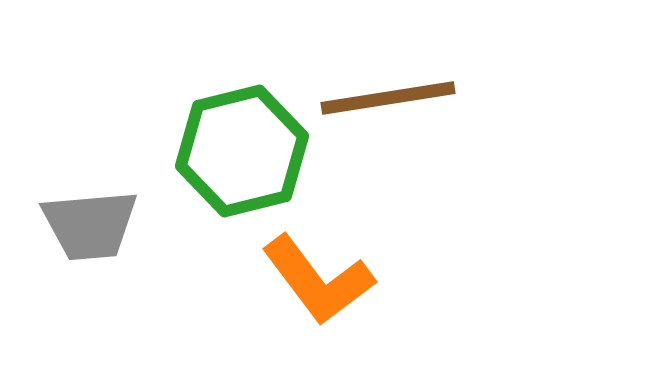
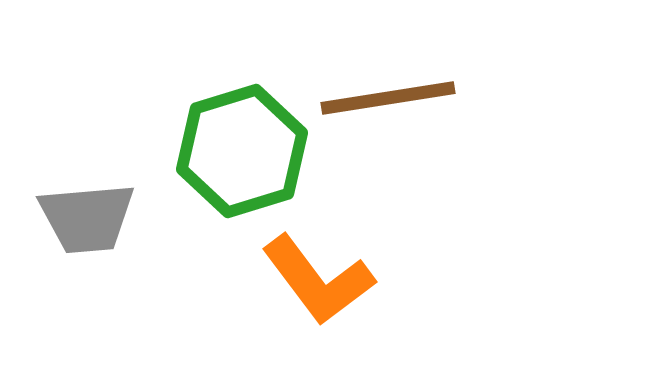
green hexagon: rotated 3 degrees counterclockwise
gray trapezoid: moved 3 px left, 7 px up
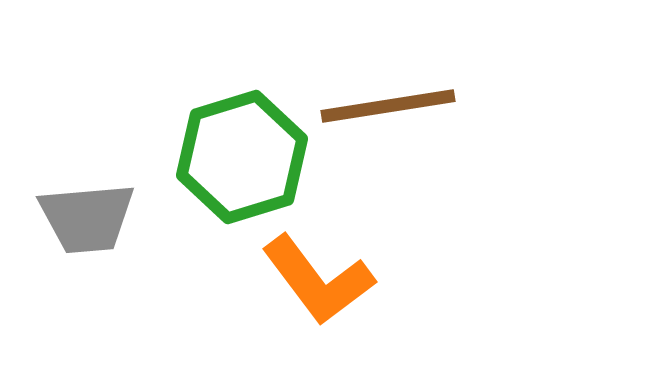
brown line: moved 8 px down
green hexagon: moved 6 px down
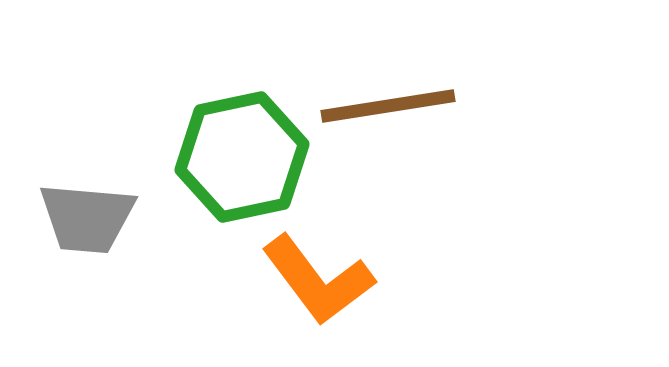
green hexagon: rotated 5 degrees clockwise
gray trapezoid: rotated 10 degrees clockwise
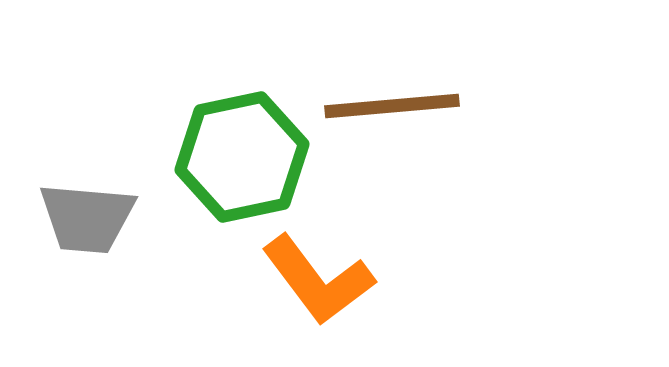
brown line: moved 4 px right; rotated 4 degrees clockwise
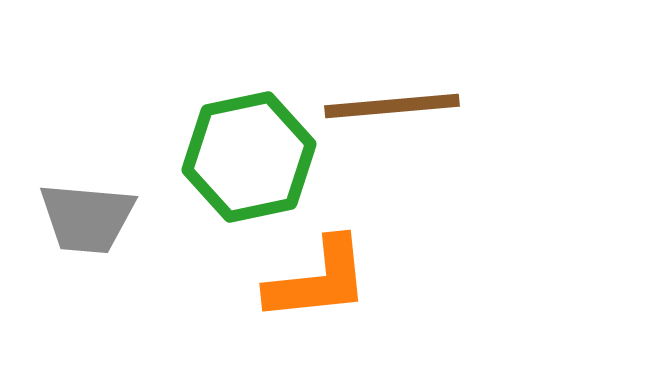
green hexagon: moved 7 px right
orange L-shape: rotated 59 degrees counterclockwise
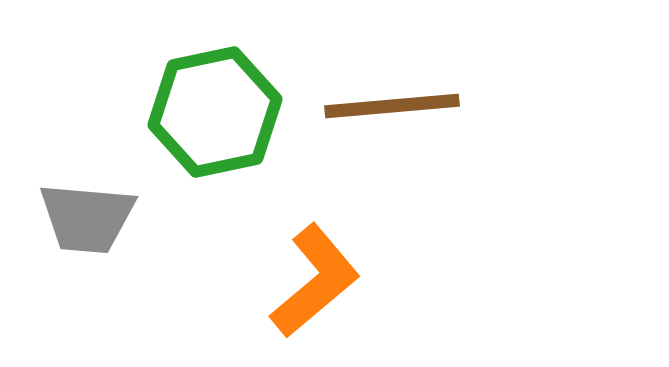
green hexagon: moved 34 px left, 45 px up
orange L-shape: moved 3 px left, 1 px down; rotated 34 degrees counterclockwise
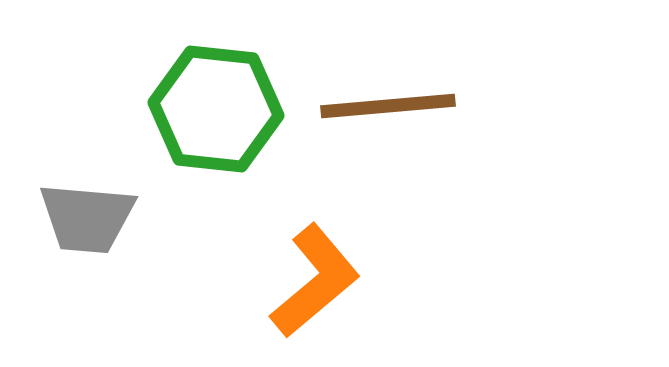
brown line: moved 4 px left
green hexagon: moved 1 px right, 3 px up; rotated 18 degrees clockwise
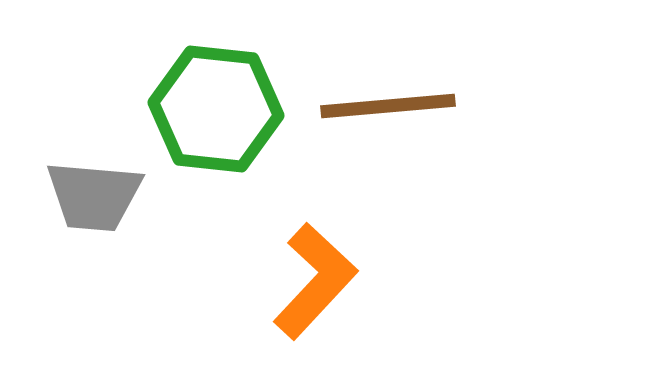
gray trapezoid: moved 7 px right, 22 px up
orange L-shape: rotated 7 degrees counterclockwise
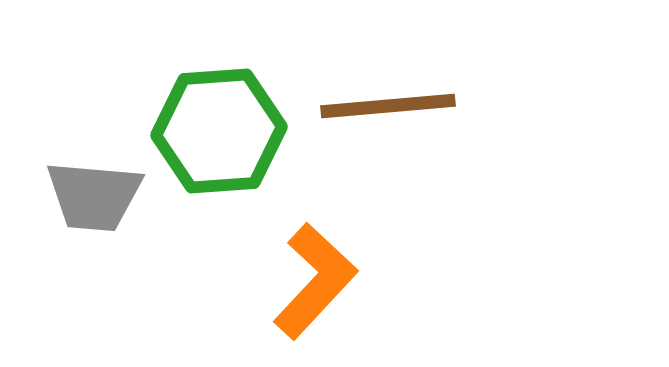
green hexagon: moved 3 px right, 22 px down; rotated 10 degrees counterclockwise
